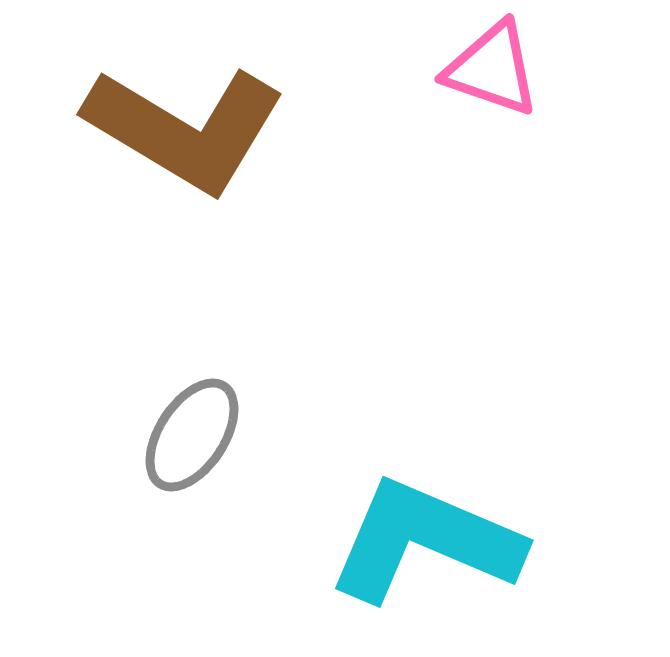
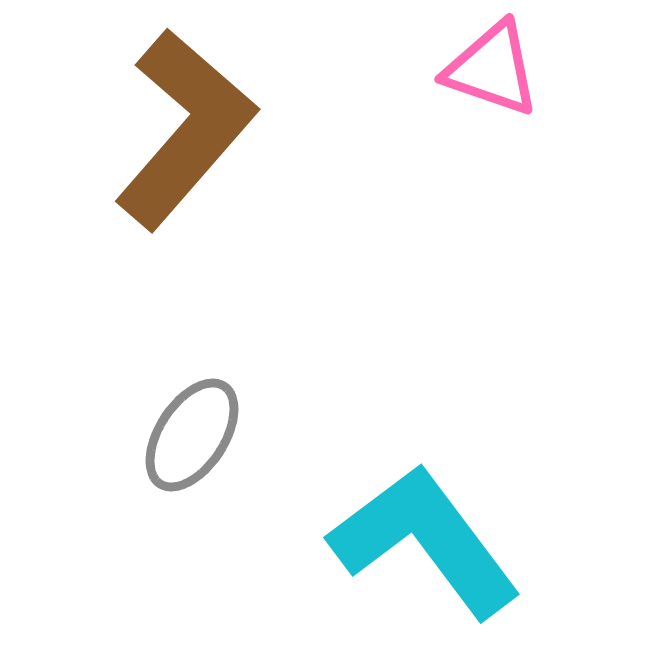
brown L-shape: rotated 80 degrees counterclockwise
cyan L-shape: rotated 30 degrees clockwise
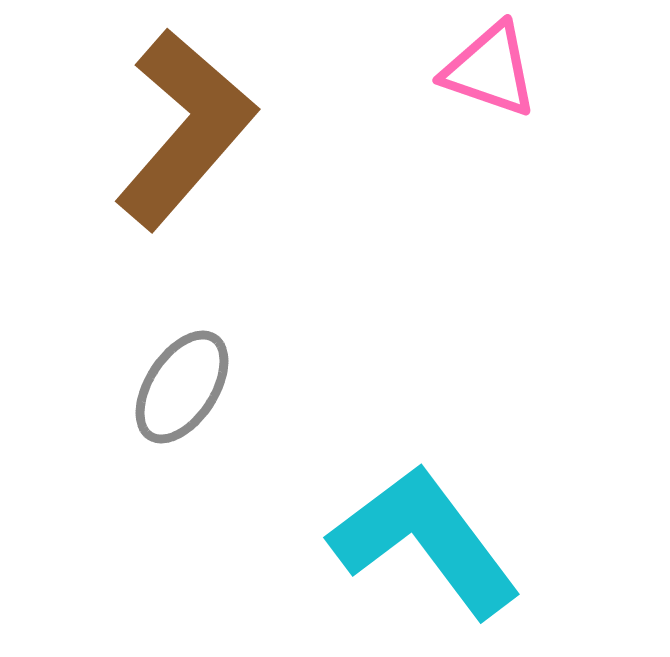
pink triangle: moved 2 px left, 1 px down
gray ellipse: moved 10 px left, 48 px up
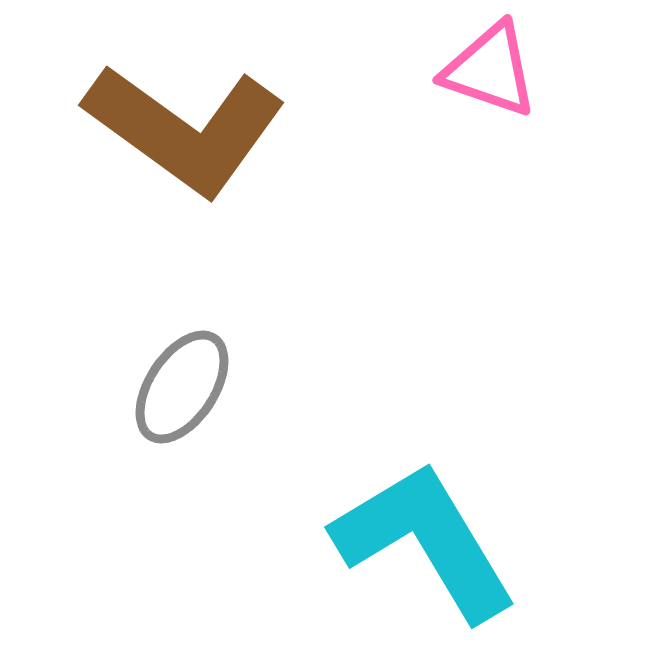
brown L-shape: rotated 85 degrees clockwise
cyan L-shape: rotated 6 degrees clockwise
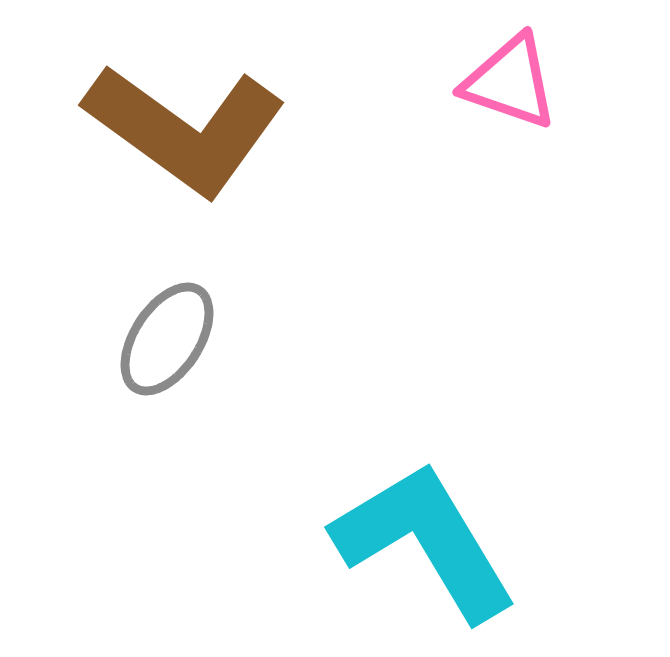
pink triangle: moved 20 px right, 12 px down
gray ellipse: moved 15 px left, 48 px up
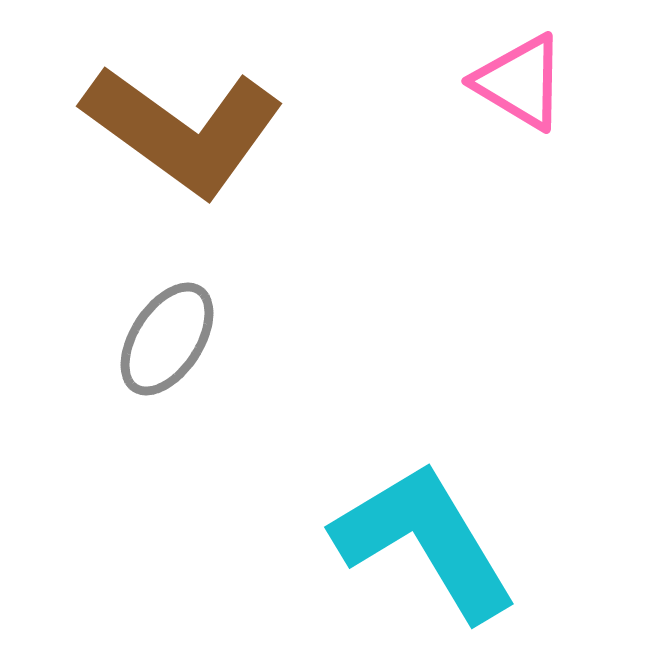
pink triangle: moved 10 px right; rotated 12 degrees clockwise
brown L-shape: moved 2 px left, 1 px down
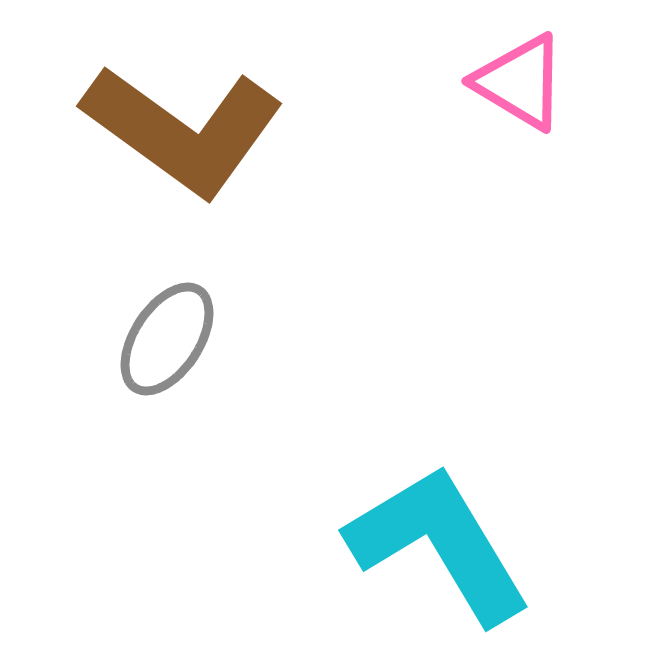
cyan L-shape: moved 14 px right, 3 px down
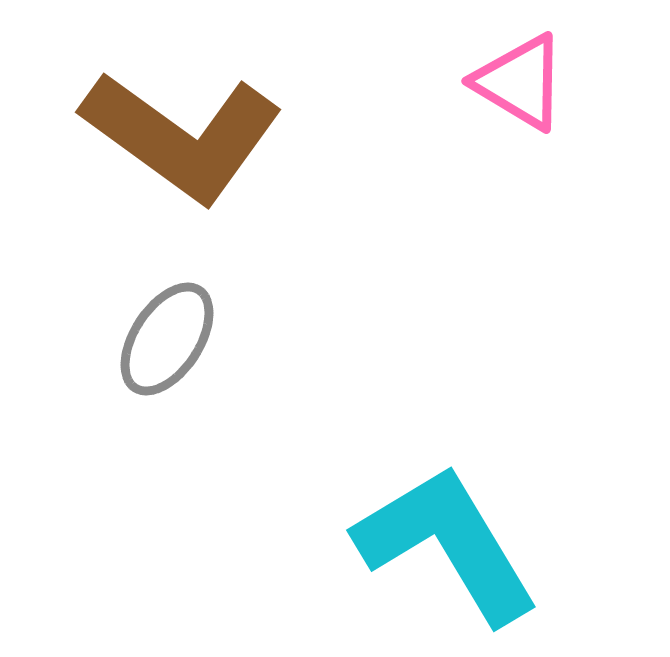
brown L-shape: moved 1 px left, 6 px down
cyan L-shape: moved 8 px right
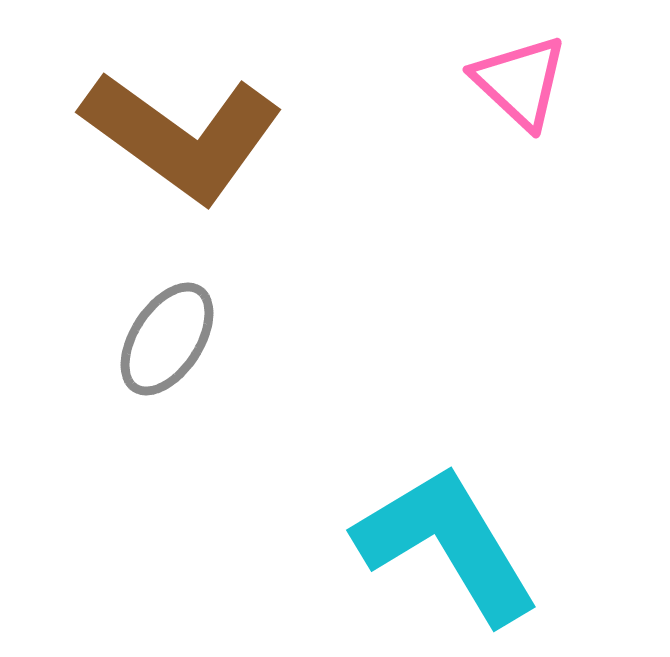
pink triangle: rotated 12 degrees clockwise
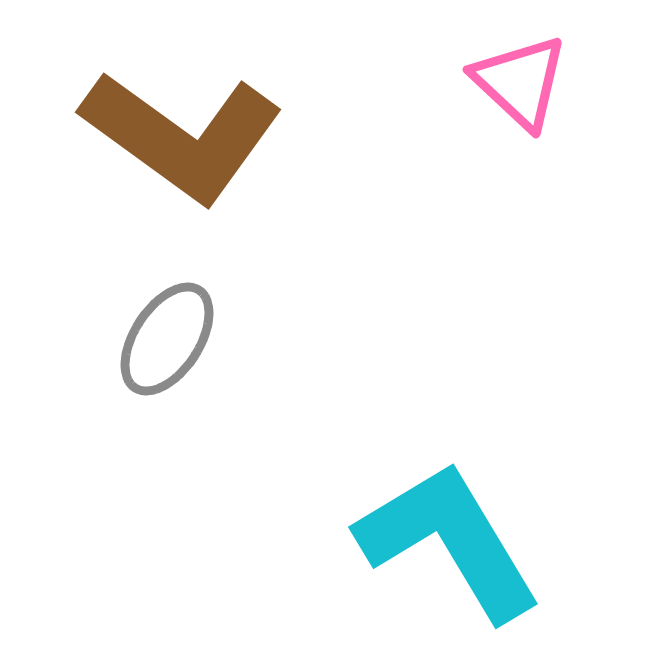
cyan L-shape: moved 2 px right, 3 px up
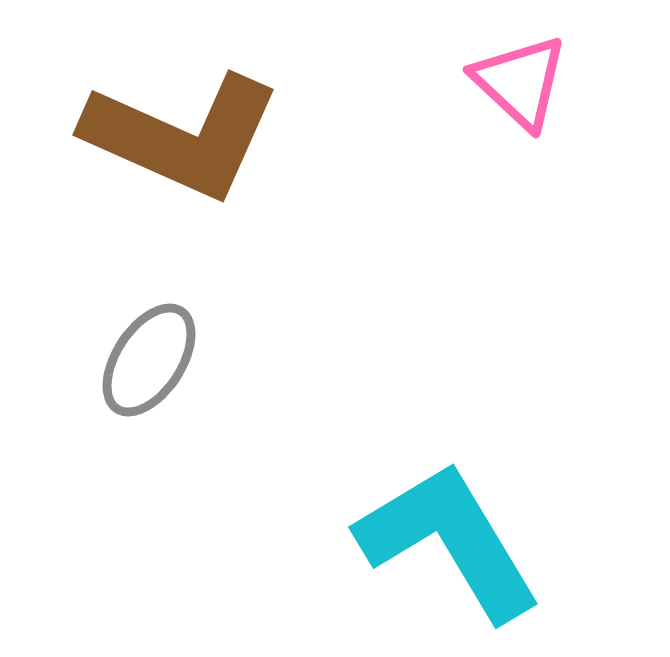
brown L-shape: rotated 12 degrees counterclockwise
gray ellipse: moved 18 px left, 21 px down
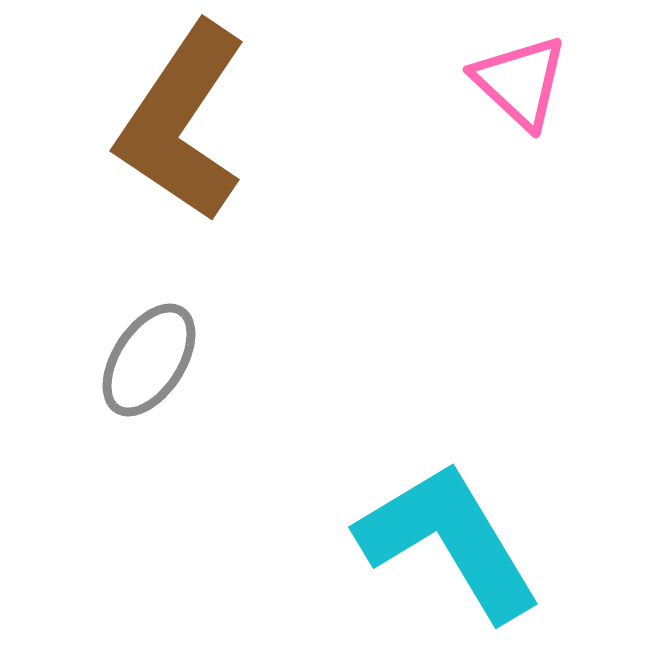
brown L-shape: moved 14 px up; rotated 100 degrees clockwise
